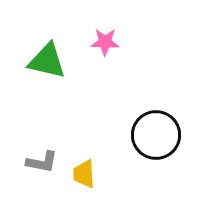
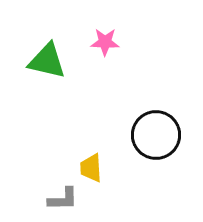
gray L-shape: moved 21 px right, 37 px down; rotated 12 degrees counterclockwise
yellow trapezoid: moved 7 px right, 6 px up
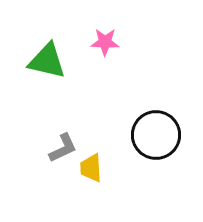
gray L-shape: moved 51 px up; rotated 24 degrees counterclockwise
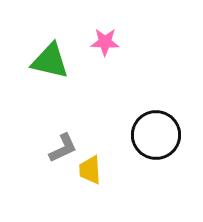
green triangle: moved 3 px right
yellow trapezoid: moved 1 px left, 2 px down
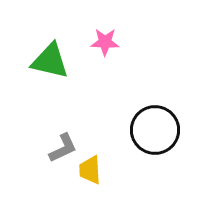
black circle: moved 1 px left, 5 px up
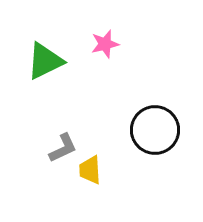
pink star: moved 2 px down; rotated 16 degrees counterclockwise
green triangle: moved 5 px left; rotated 39 degrees counterclockwise
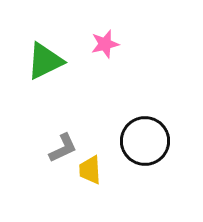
black circle: moved 10 px left, 11 px down
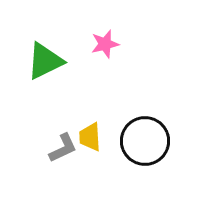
yellow trapezoid: moved 33 px up
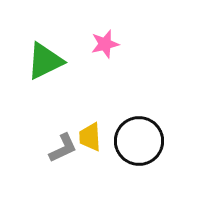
black circle: moved 6 px left
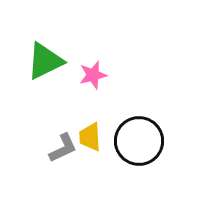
pink star: moved 12 px left, 31 px down
